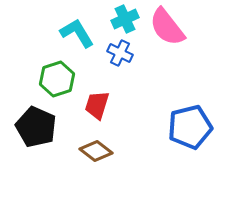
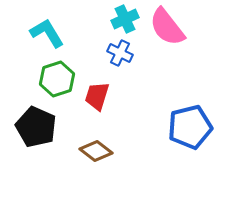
cyan L-shape: moved 30 px left
red trapezoid: moved 9 px up
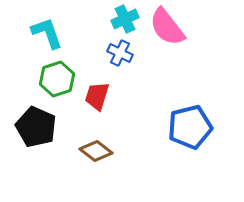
cyan L-shape: rotated 12 degrees clockwise
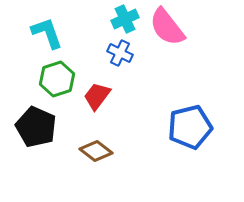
red trapezoid: rotated 20 degrees clockwise
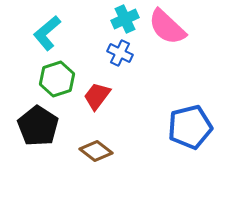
pink semicircle: rotated 9 degrees counterclockwise
cyan L-shape: rotated 111 degrees counterclockwise
black pentagon: moved 2 px right, 1 px up; rotated 9 degrees clockwise
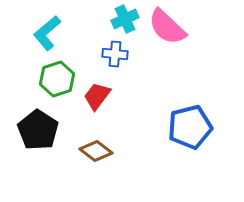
blue cross: moved 5 px left, 1 px down; rotated 20 degrees counterclockwise
black pentagon: moved 4 px down
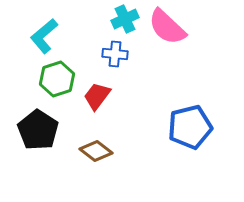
cyan L-shape: moved 3 px left, 3 px down
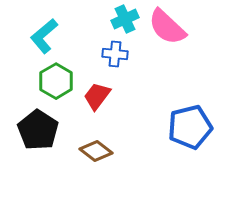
green hexagon: moved 1 px left, 2 px down; rotated 12 degrees counterclockwise
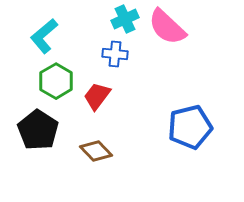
brown diamond: rotated 8 degrees clockwise
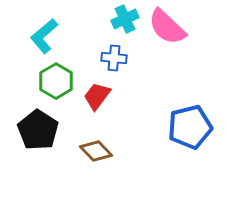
blue cross: moved 1 px left, 4 px down
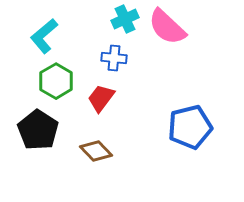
red trapezoid: moved 4 px right, 2 px down
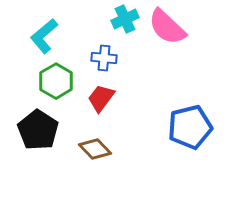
blue cross: moved 10 px left
brown diamond: moved 1 px left, 2 px up
